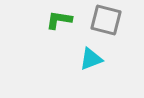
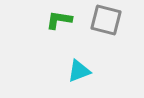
cyan triangle: moved 12 px left, 12 px down
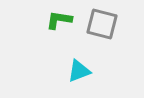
gray square: moved 4 px left, 4 px down
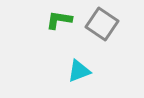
gray square: rotated 20 degrees clockwise
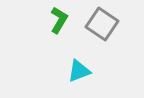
green L-shape: rotated 112 degrees clockwise
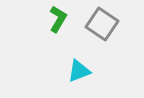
green L-shape: moved 1 px left, 1 px up
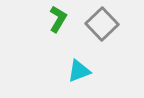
gray square: rotated 12 degrees clockwise
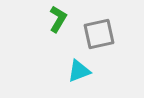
gray square: moved 3 px left, 10 px down; rotated 32 degrees clockwise
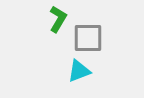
gray square: moved 11 px left, 4 px down; rotated 12 degrees clockwise
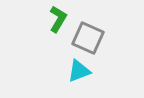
gray square: rotated 24 degrees clockwise
